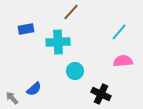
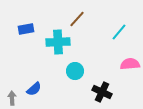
brown line: moved 6 px right, 7 px down
pink semicircle: moved 7 px right, 3 px down
black cross: moved 1 px right, 2 px up
gray arrow: rotated 40 degrees clockwise
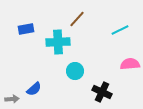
cyan line: moved 1 px right, 2 px up; rotated 24 degrees clockwise
gray arrow: moved 1 px down; rotated 88 degrees clockwise
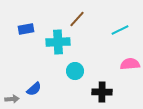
black cross: rotated 24 degrees counterclockwise
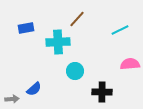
blue rectangle: moved 1 px up
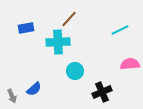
brown line: moved 8 px left
black cross: rotated 24 degrees counterclockwise
gray arrow: moved 3 px up; rotated 72 degrees clockwise
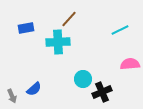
cyan circle: moved 8 px right, 8 px down
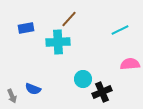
blue semicircle: moved 1 px left; rotated 63 degrees clockwise
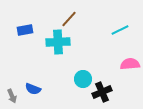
blue rectangle: moved 1 px left, 2 px down
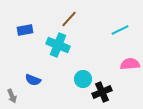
cyan cross: moved 3 px down; rotated 25 degrees clockwise
blue semicircle: moved 9 px up
